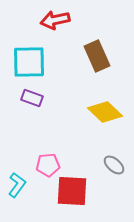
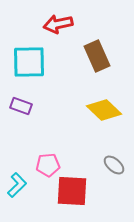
red arrow: moved 3 px right, 4 px down
purple rectangle: moved 11 px left, 8 px down
yellow diamond: moved 1 px left, 2 px up
cyan L-shape: rotated 10 degrees clockwise
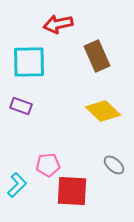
yellow diamond: moved 1 px left, 1 px down
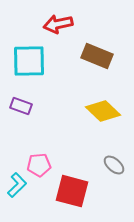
brown rectangle: rotated 44 degrees counterclockwise
cyan square: moved 1 px up
pink pentagon: moved 9 px left
red square: rotated 12 degrees clockwise
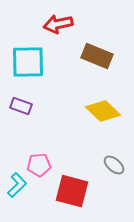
cyan square: moved 1 px left, 1 px down
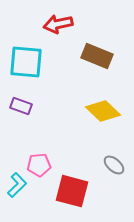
cyan square: moved 2 px left; rotated 6 degrees clockwise
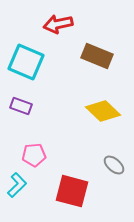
cyan square: rotated 18 degrees clockwise
pink pentagon: moved 5 px left, 10 px up
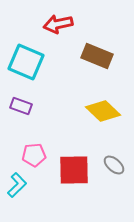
red square: moved 2 px right, 21 px up; rotated 16 degrees counterclockwise
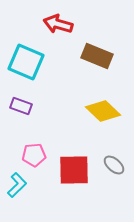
red arrow: rotated 28 degrees clockwise
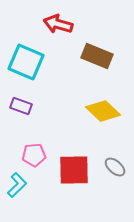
gray ellipse: moved 1 px right, 2 px down
